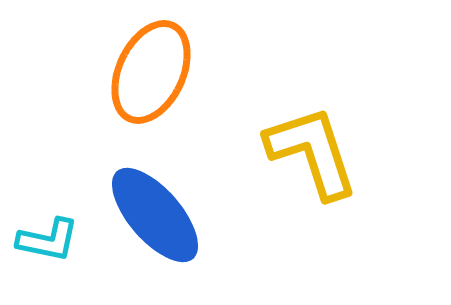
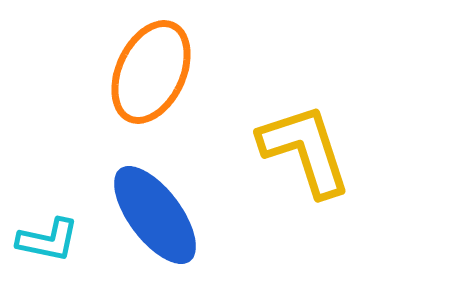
yellow L-shape: moved 7 px left, 2 px up
blue ellipse: rotated 4 degrees clockwise
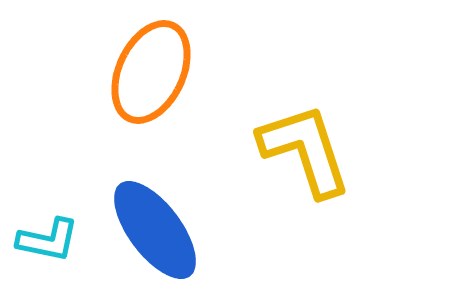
blue ellipse: moved 15 px down
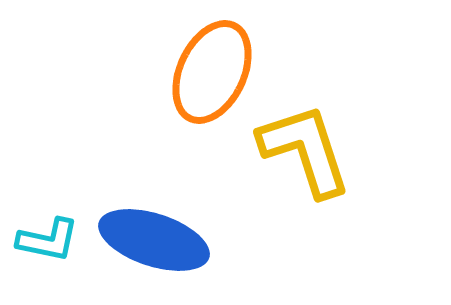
orange ellipse: moved 61 px right
blue ellipse: moved 1 px left, 10 px down; rotated 35 degrees counterclockwise
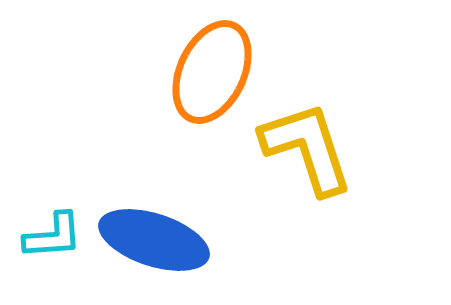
yellow L-shape: moved 2 px right, 2 px up
cyan L-shape: moved 5 px right, 4 px up; rotated 16 degrees counterclockwise
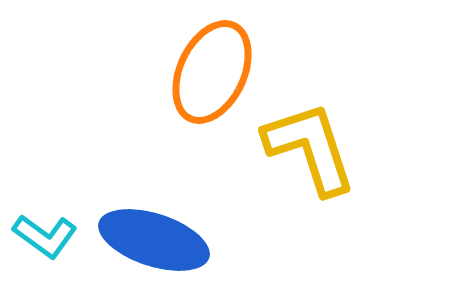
yellow L-shape: moved 3 px right
cyan L-shape: moved 8 px left; rotated 40 degrees clockwise
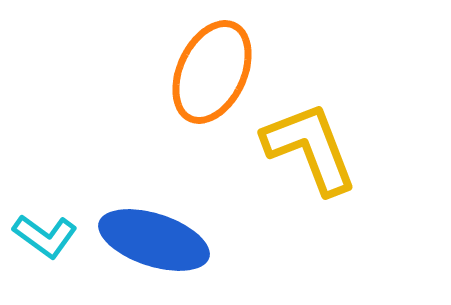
yellow L-shape: rotated 3 degrees counterclockwise
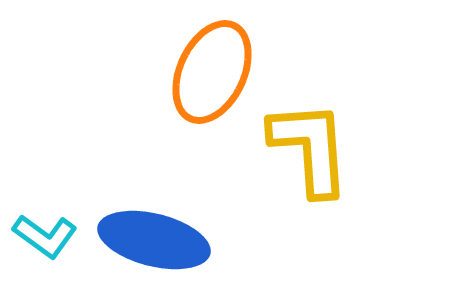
yellow L-shape: rotated 17 degrees clockwise
blue ellipse: rotated 4 degrees counterclockwise
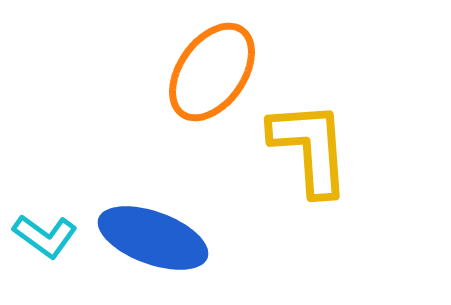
orange ellipse: rotated 10 degrees clockwise
blue ellipse: moved 1 px left, 2 px up; rotated 6 degrees clockwise
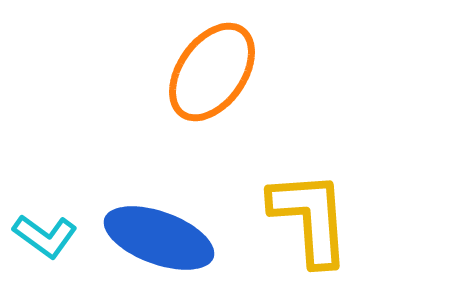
yellow L-shape: moved 70 px down
blue ellipse: moved 6 px right
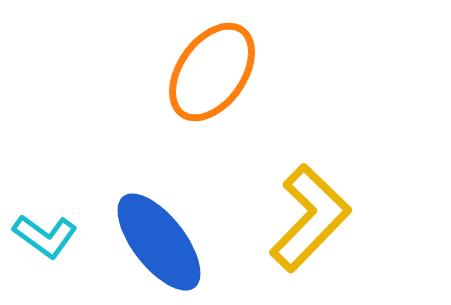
yellow L-shape: rotated 48 degrees clockwise
blue ellipse: moved 4 px down; rotated 32 degrees clockwise
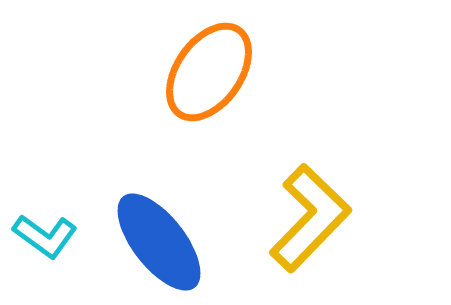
orange ellipse: moved 3 px left
